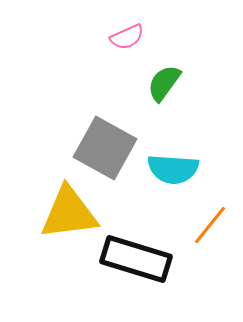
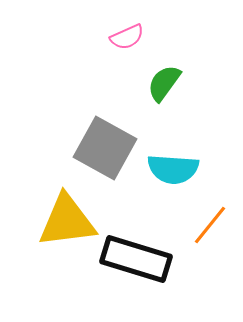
yellow triangle: moved 2 px left, 8 px down
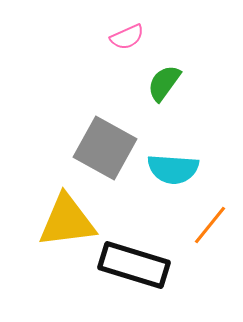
black rectangle: moved 2 px left, 6 px down
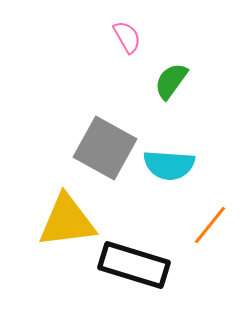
pink semicircle: rotated 96 degrees counterclockwise
green semicircle: moved 7 px right, 2 px up
cyan semicircle: moved 4 px left, 4 px up
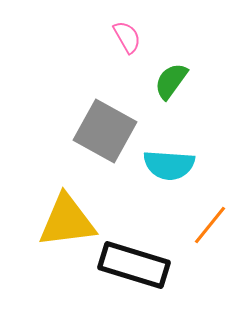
gray square: moved 17 px up
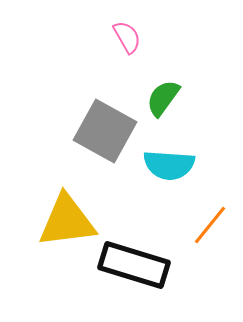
green semicircle: moved 8 px left, 17 px down
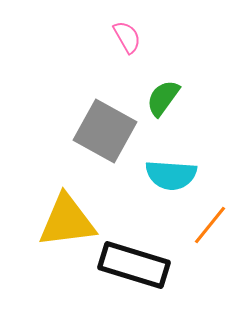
cyan semicircle: moved 2 px right, 10 px down
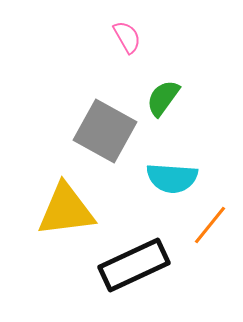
cyan semicircle: moved 1 px right, 3 px down
yellow triangle: moved 1 px left, 11 px up
black rectangle: rotated 42 degrees counterclockwise
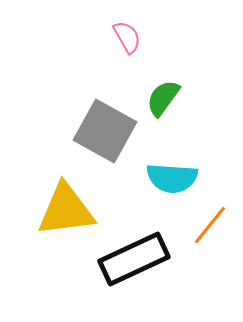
black rectangle: moved 6 px up
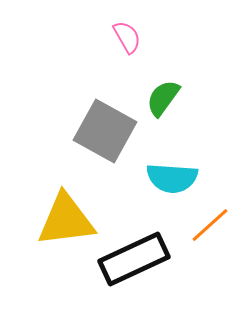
yellow triangle: moved 10 px down
orange line: rotated 9 degrees clockwise
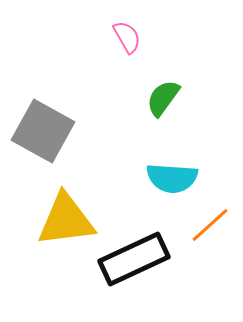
gray square: moved 62 px left
